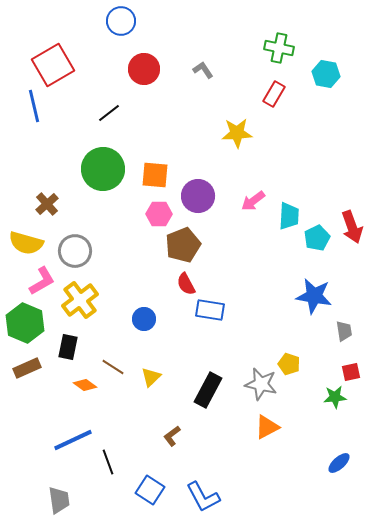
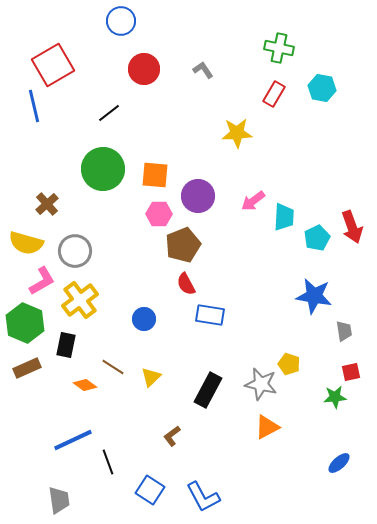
cyan hexagon at (326, 74): moved 4 px left, 14 px down
cyan trapezoid at (289, 216): moved 5 px left, 1 px down
blue rectangle at (210, 310): moved 5 px down
black rectangle at (68, 347): moved 2 px left, 2 px up
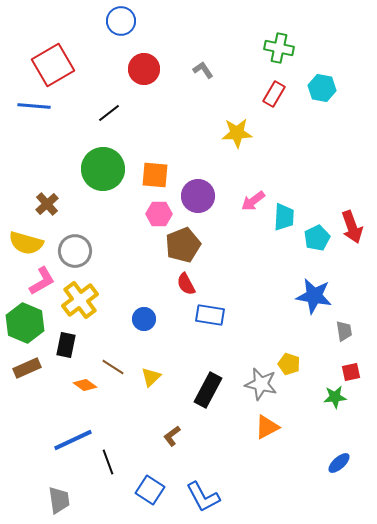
blue line at (34, 106): rotated 72 degrees counterclockwise
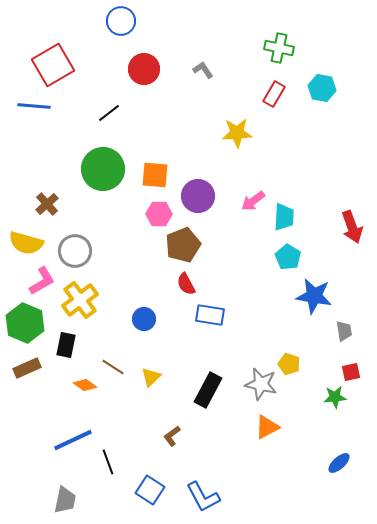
cyan pentagon at (317, 238): moved 29 px left, 19 px down; rotated 15 degrees counterclockwise
gray trapezoid at (59, 500): moved 6 px right; rotated 20 degrees clockwise
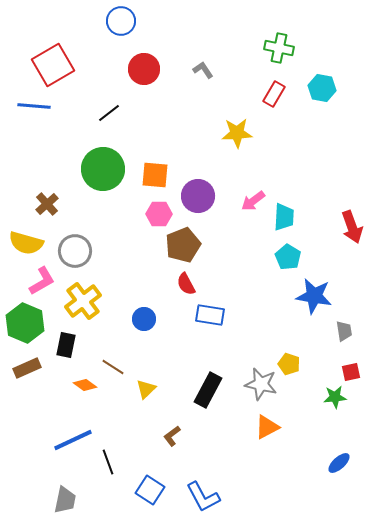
yellow cross at (80, 300): moved 3 px right, 1 px down
yellow triangle at (151, 377): moved 5 px left, 12 px down
